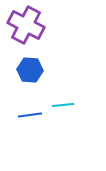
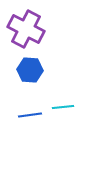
purple cross: moved 4 px down
cyan line: moved 2 px down
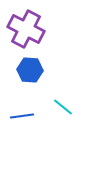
cyan line: rotated 45 degrees clockwise
blue line: moved 8 px left, 1 px down
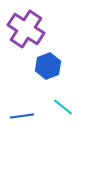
purple cross: rotated 6 degrees clockwise
blue hexagon: moved 18 px right, 4 px up; rotated 25 degrees counterclockwise
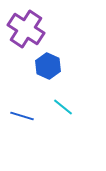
blue hexagon: rotated 15 degrees counterclockwise
blue line: rotated 25 degrees clockwise
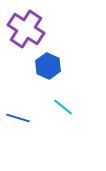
blue line: moved 4 px left, 2 px down
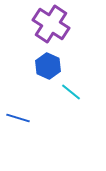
purple cross: moved 25 px right, 5 px up
cyan line: moved 8 px right, 15 px up
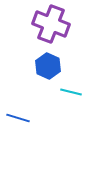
purple cross: rotated 12 degrees counterclockwise
cyan line: rotated 25 degrees counterclockwise
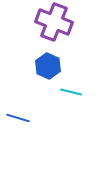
purple cross: moved 3 px right, 2 px up
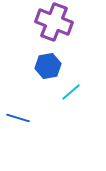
blue hexagon: rotated 25 degrees clockwise
cyan line: rotated 55 degrees counterclockwise
